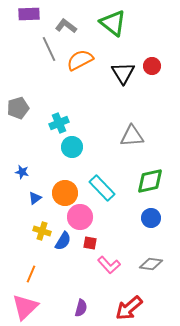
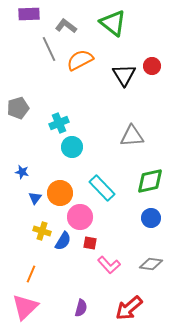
black triangle: moved 1 px right, 2 px down
orange circle: moved 5 px left
blue triangle: rotated 16 degrees counterclockwise
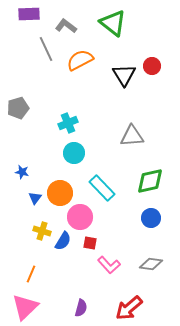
gray line: moved 3 px left
cyan cross: moved 9 px right
cyan circle: moved 2 px right, 6 px down
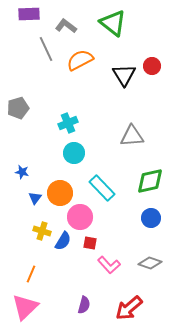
gray diamond: moved 1 px left, 1 px up; rotated 10 degrees clockwise
purple semicircle: moved 3 px right, 3 px up
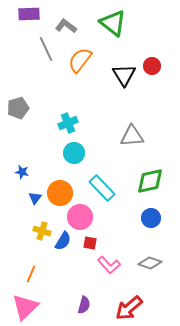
orange semicircle: rotated 24 degrees counterclockwise
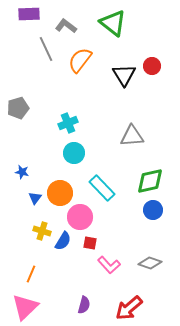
blue circle: moved 2 px right, 8 px up
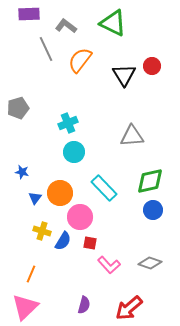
green triangle: rotated 12 degrees counterclockwise
cyan circle: moved 1 px up
cyan rectangle: moved 2 px right
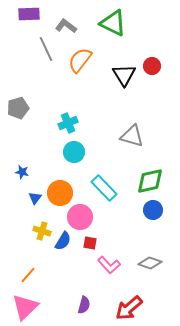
gray triangle: rotated 20 degrees clockwise
orange line: moved 3 px left, 1 px down; rotated 18 degrees clockwise
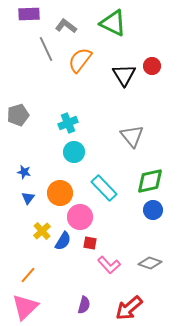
gray pentagon: moved 7 px down
gray triangle: rotated 35 degrees clockwise
blue star: moved 2 px right
blue triangle: moved 7 px left
yellow cross: rotated 30 degrees clockwise
